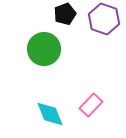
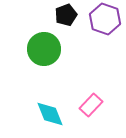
black pentagon: moved 1 px right, 1 px down
purple hexagon: moved 1 px right
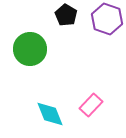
black pentagon: rotated 20 degrees counterclockwise
purple hexagon: moved 2 px right
green circle: moved 14 px left
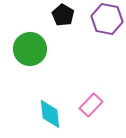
black pentagon: moved 3 px left
purple hexagon: rotated 8 degrees counterclockwise
cyan diamond: rotated 16 degrees clockwise
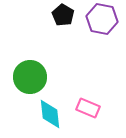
purple hexagon: moved 5 px left
green circle: moved 28 px down
pink rectangle: moved 3 px left, 3 px down; rotated 70 degrees clockwise
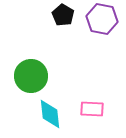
green circle: moved 1 px right, 1 px up
pink rectangle: moved 4 px right, 1 px down; rotated 20 degrees counterclockwise
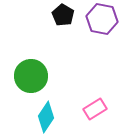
pink rectangle: moved 3 px right; rotated 35 degrees counterclockwise
cyan diamond: moved 4 px left, 3 px down; rotated 40 degrees clockwise
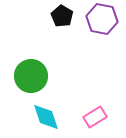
black pentagon: moved 1 px left, 1 px down
pink rectangle: moved 8 px down
cyan diamond: rotated 52 degrees counterclockwise
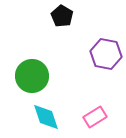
purple hexagon: moved 4 px right, 35 px down
green circle: moved 1 px right
